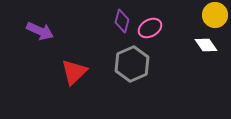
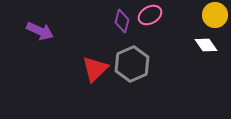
pink ellipse: moved 13 px up
red triangle: moved 21 px right, 3 px up
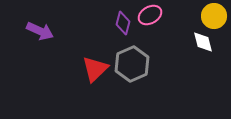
yellow circle: moved 1 px left, 1 px down
purple diamond: moved 1 px right, 2 px down
white diamond: moved 3 px left, 3 px up; rotated 20 degrees clockwise
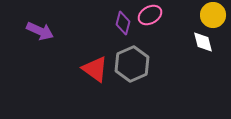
yellow circle: moved 1 px left, 1 px up
red triangle: rotated 40 degrees counterclockwise
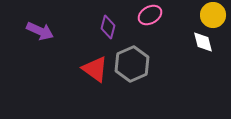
purple diamond: moved 15 px left, 4 px down
